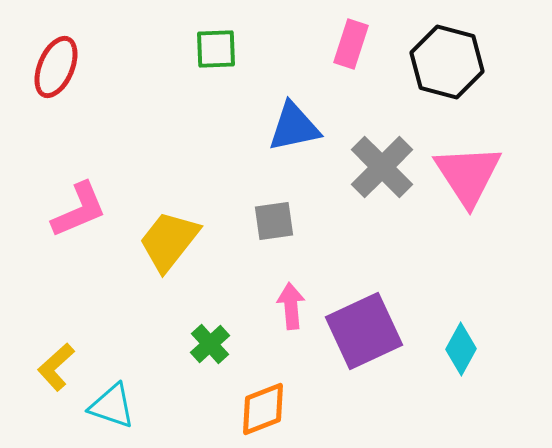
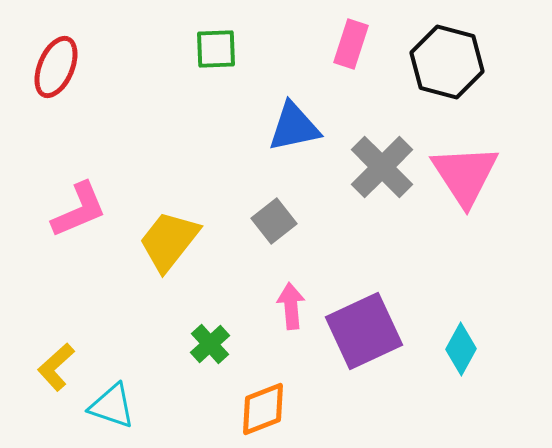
pink triangle: moved 3 px left
gray square: rotated 30 degrees counterclockwise
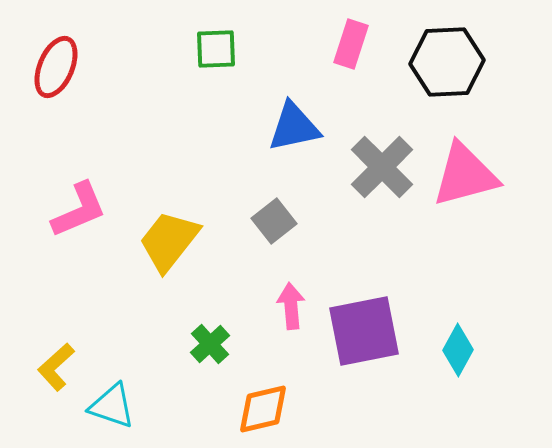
black hexagon: rotated 18 degrees counterclockwise
pink triangle: rotated 48 degrees clockwise
purple square: rotated 14 degrees clockwise
cyan diamond: moved 3 px left, 1 px down
orange diamond: rotated 8 degrees clockwise
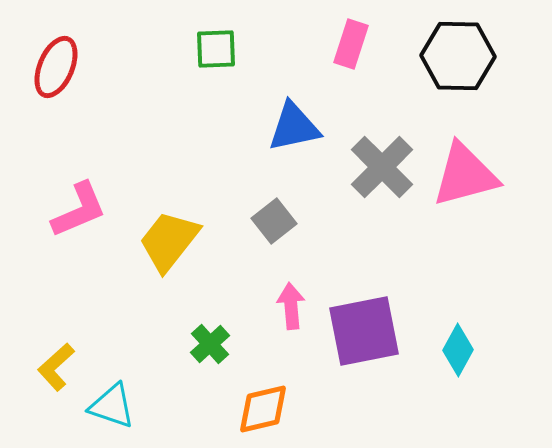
black hexagon: moved 11 px right, 6 px up; rotated 4 degrees clockwise
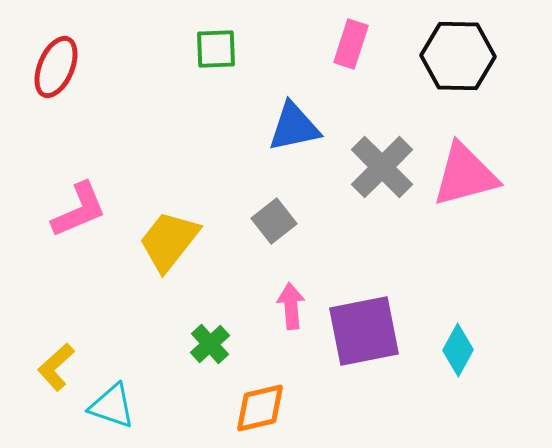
orange diamond: moved 3 px left, 1 px up
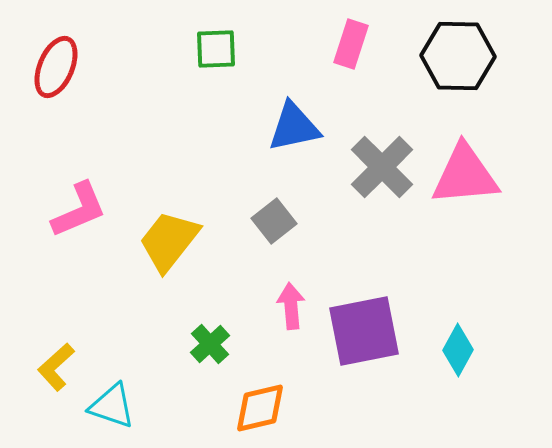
pink triangle: rotated 10 degrees clockwise
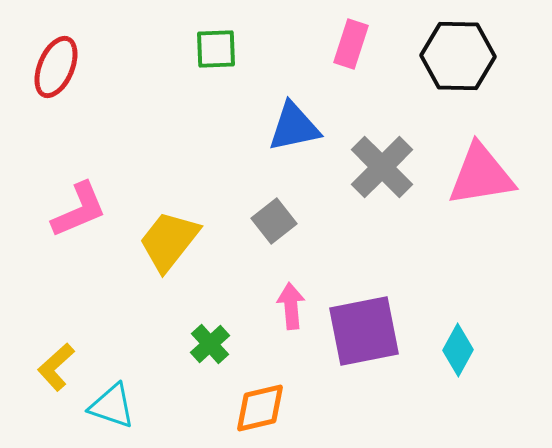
pink triangle: moved 16 px right; rotated 4 degrees counterclockwise
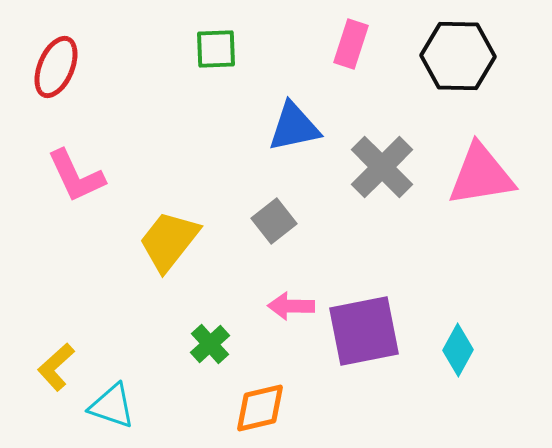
pink L-shape: moved 3 px left, 34 px up; rotated 88 degrees clockwise
pink arrow: rotated 84 degrees counterclockwise
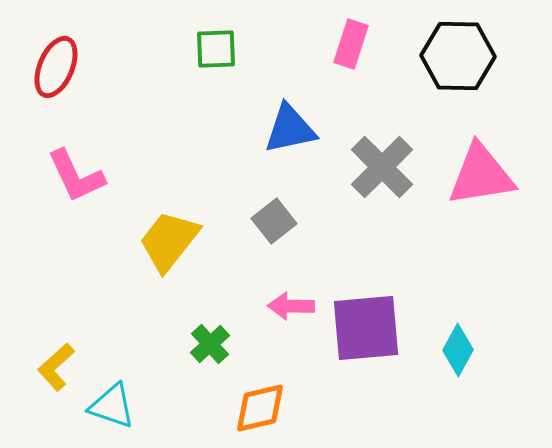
blue triangle: moved 4 px left, 2 px down
purple square: moved 2 px right, 3 px up; rotated 6 degrees clockwise
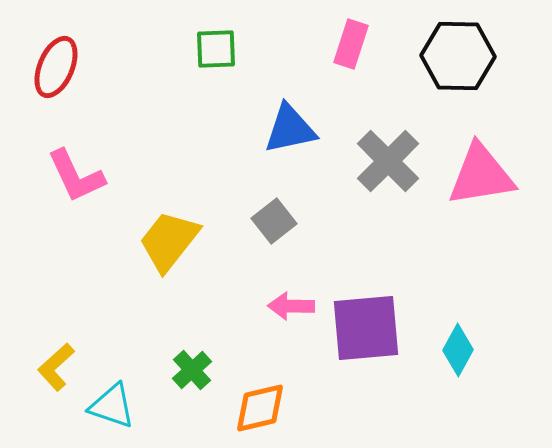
gray cross: moved 6 px right, 6 px up
green cross: moved 18 px left, 26 px down
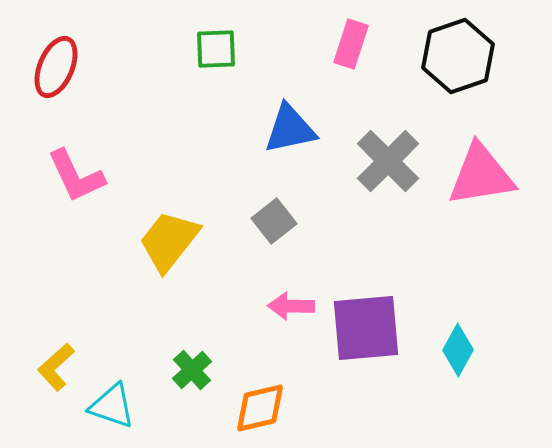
black hexagon: rotated 20 degrees counterclockwise
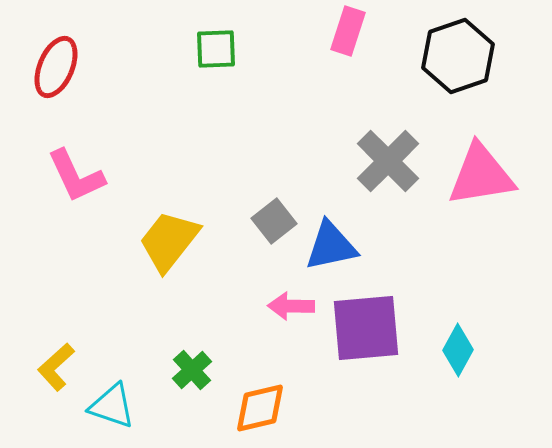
pink rectangle: moved 3 px left, 13 px up
blue triangle: moved 41 px right, 117 px down
